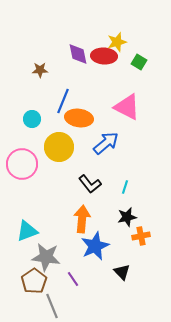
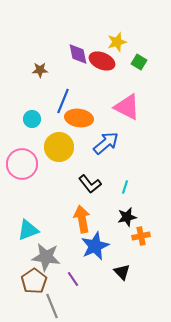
red ellipse: moved 2 px left, 5 px down; rotated 20 degrees clockwise
orange arrow: rotated 16 degrees counterclockwise
cyan triangle: moved 1 px right, 1 px up
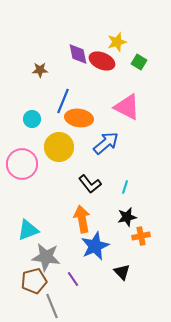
brown pentagon: rotated 20 degrees clockwise
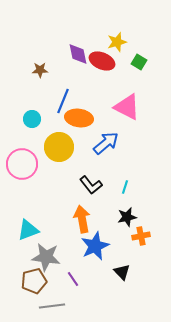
black L-shape: moved 1 px right, 1 px down
gray line: rotated 75 degrees counterclockwise
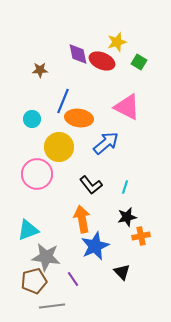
pink circle: moved 15 px right, 10 px down
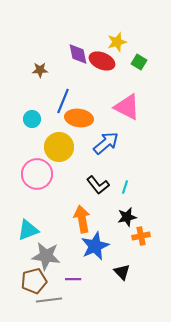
black L-shape: moved 7 px right
gray star: moved 1 px up
purple line: rotated 56 degrees counterclockwise
gray line: moved 3 px left, 6 px up
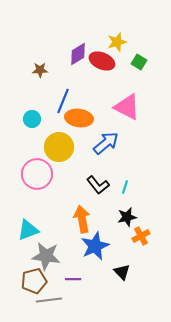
purple diamond: rotated 70 degrees clockwise
orange cross: rotated 18 degrees counterclockwise
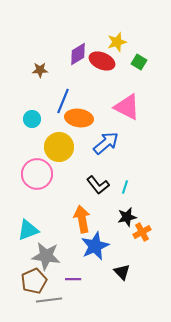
orange cross: moved 1 px right, 4 px up
brown pentagon: rotated 10 degrees counterclockwise
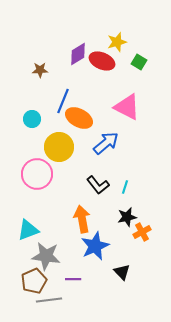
orange ellipse: rotated 20 degrees clockwise
